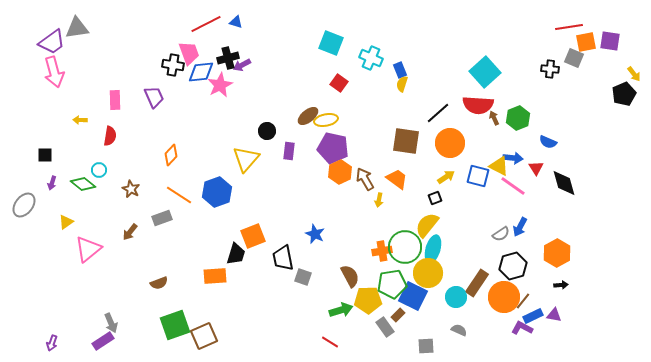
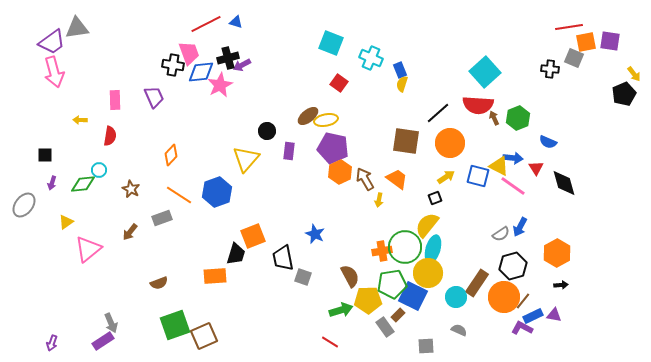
green diamond at (83, 184): rotated 45 degrees counterclockwise
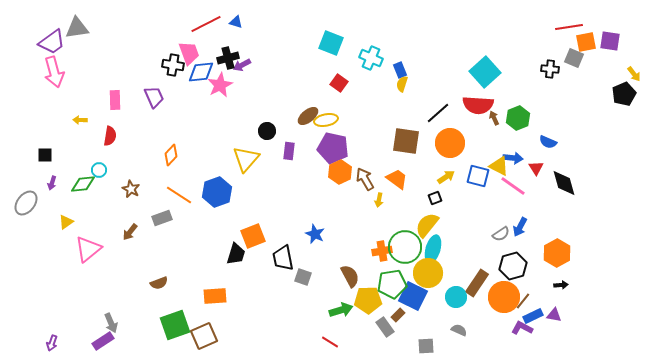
gray ellipse at (24, 205): moved 2 px right, 2 px up
orange rectangle at (215, 276): moved 20 px down
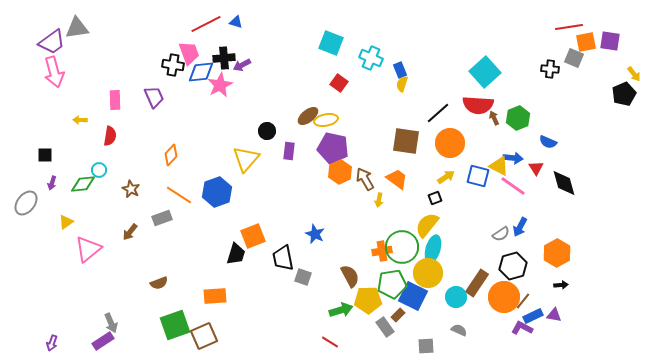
black cross at (228, 58): moved 4 px left; rotated 10 degrees clockwise
green circle at (405, 247): moved 3 px left
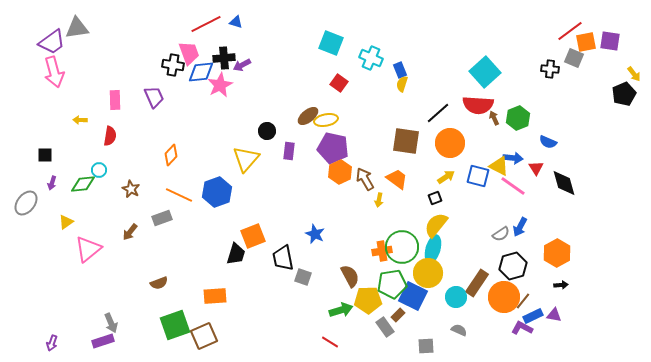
red line at (569, 27): moved 1 px right, 4 px down; rotated 28 degrees counterclockwise
orange line at (179, 195): rotated 8 degrees counterclockwise
yellow semicircle at (427, 225): moved 9 px right
purple rectangle at (103, 341): rotated 15 degrees clockwise
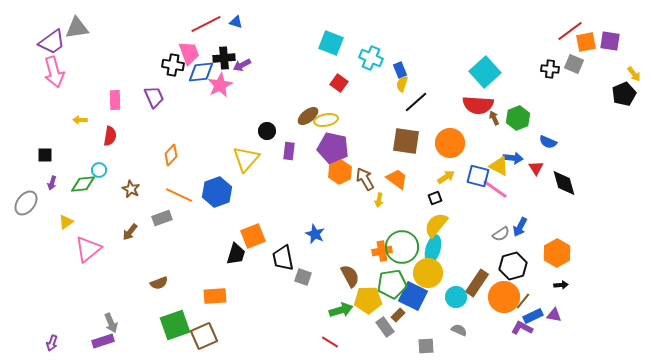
gray square at (574, 58): moved 6 px down
black line at (438, 113): moved 22 px left, 11 px up
pink line at (513, 186): moved 18 px left, 3 px down
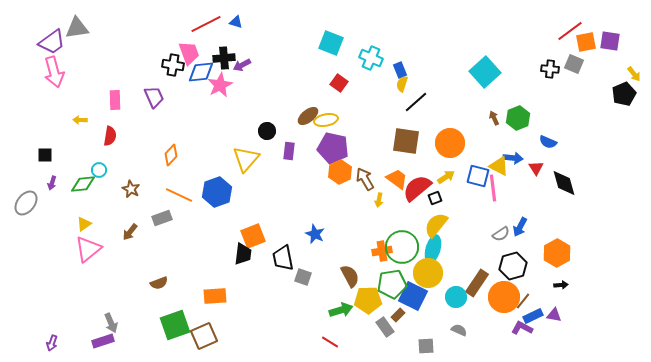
red semicircle at (478, 105): moved 61 px left, 83 px down; rotated 136 degrees clockwise
pink line at (495, 189): moved 2 px left, 1 px up; rotated 48 degrees clockwise
yellow triangle at (66, 222): moved 18 px right, 2 px down
black trapezoid at (236, 254): moved 7 px right; rotated 10 degrees counterclockwise
